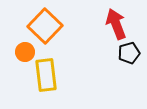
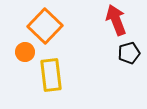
red arrow: moved 4 px up
yellow rectangle: moved 5 px right
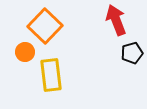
black pentagon: moved 3 px right
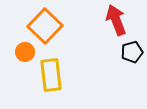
black pentagon: moved 1 px up
